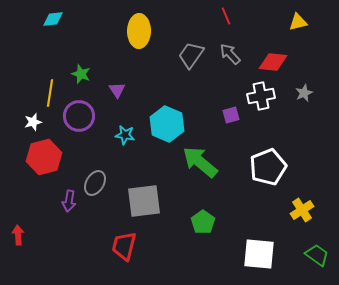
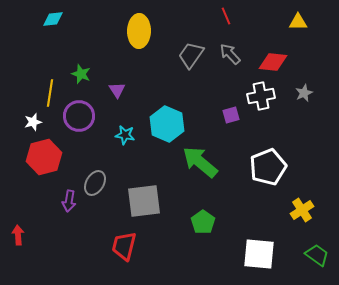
yellow triangle: rotated 12 degrees clockwise
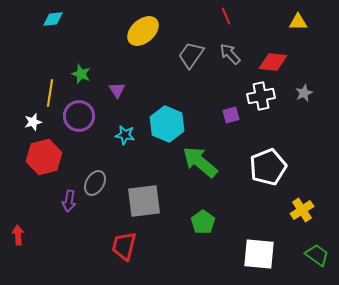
yellow ellipse: moved 4 px right; rotated 48 degrees clockwise
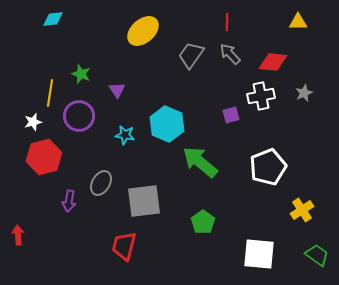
red line: moved 1 px right, 6 px down; rotated 24 degrees clockwise
gray ellipse: moved 6 px right
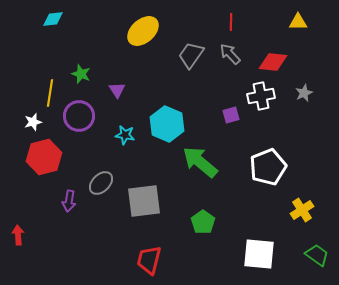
red line: moved 4 px right
gray ellipse: rotated 15 degrees clockwise
red trapezoid: moved 25 px right, 14 px down
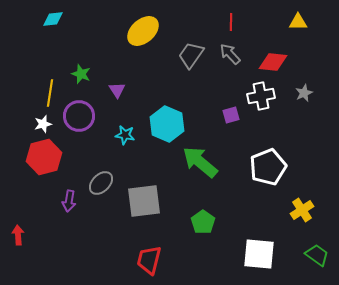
white star: moved 10 px right, 2 px down
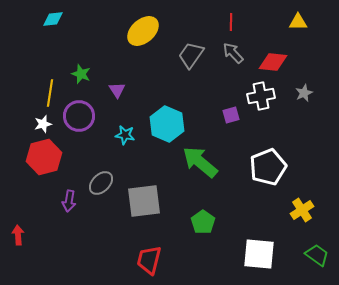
gray arrow: moved 3 px right, 1 px up
